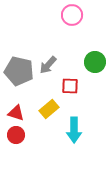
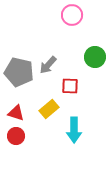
green circle: moved 5 px up
gray pentagon: moved 1 px down
red circle: moved 1 px down
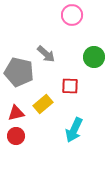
green circle: moved 1 px left
gray arrow: moved 2 px left, 11 px up; rotated 90 degrees counterclockwise
yellow rectangle: moved 6 px left, 5 px up
red triangle: rotated 30 degrees counterclockwise
cyan arrow: rotated 25 degrees clockwise
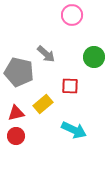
cyan arrow: rotated 90 degrees counterclockwise
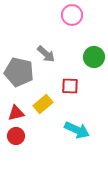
cyan arrow: moved 3 px right
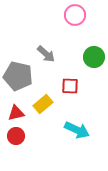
pink circle: moved 3 px right
gray pentagon: moved 1 px left, 4 px down
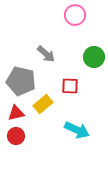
gray pentagon: moved 3 px right, 5 px down
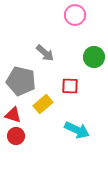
gray arrow: moved 1 px left, 1 px up
red triangle: moved 3 px left, 2 px down; rotated 30 degrees clockwise
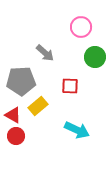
pink circle: moved 6 px right, 12 px down
green circle: moved 1 px right
gray pentagon: rotated 16 degrees counterclockwise
yellow rectangle: moved 5 px left, 2 px down
red triangle: rotated 12 degrees clockwise
